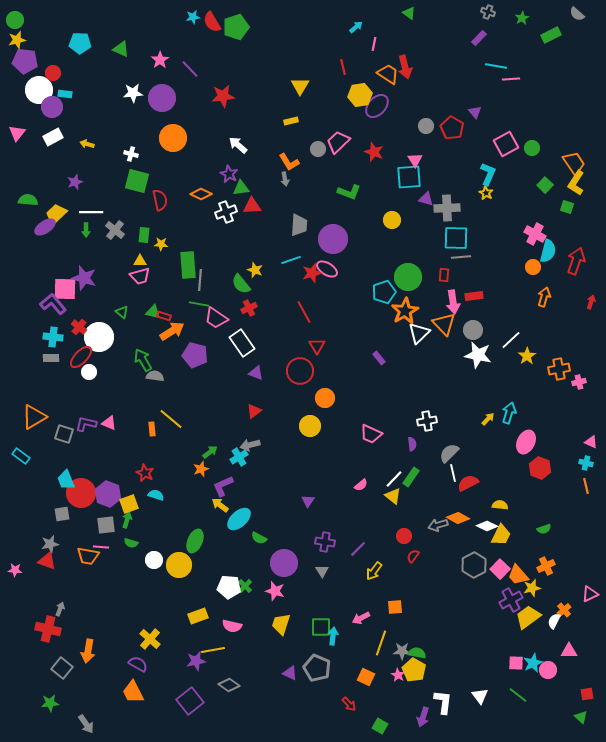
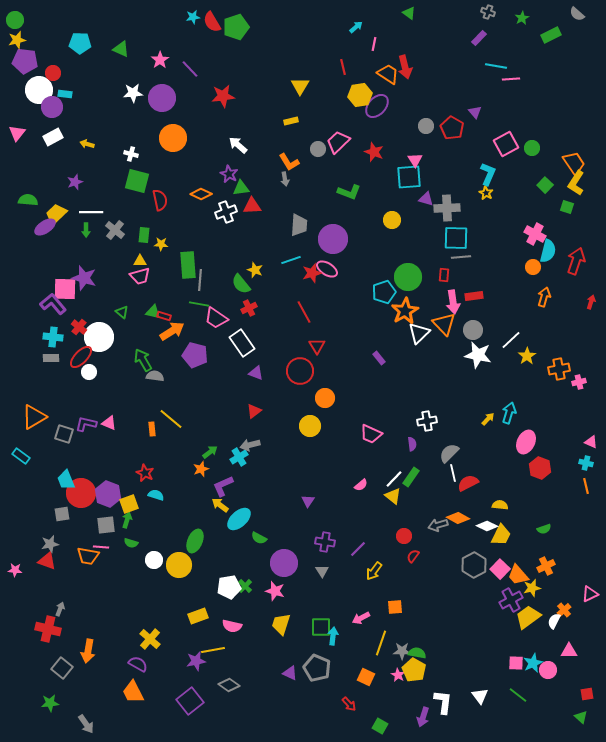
white pentagon at (229, 587): rotated 15 degrees counterclockwise
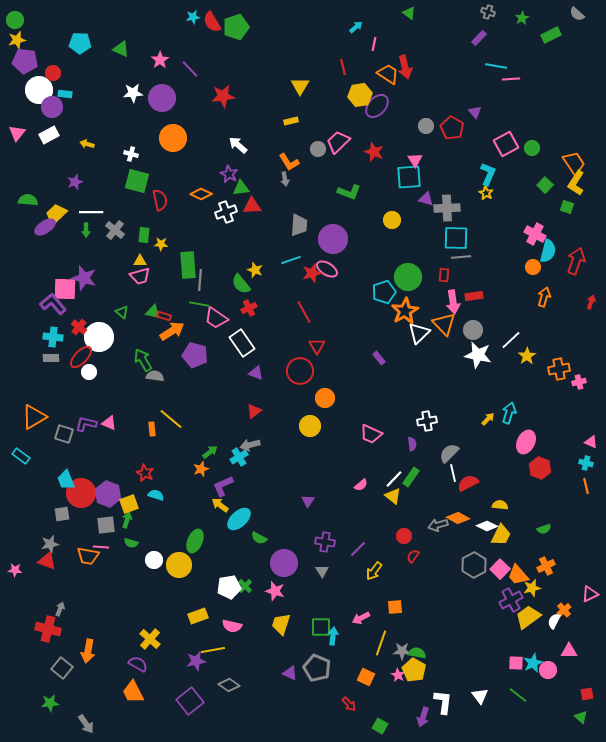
white rectangle at (53, 137): moved 4 px left, 2 px up
